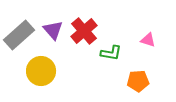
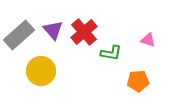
red cross: moved 1 px down
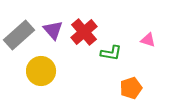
orange pentagon: moved 7 px left, 7 px down; rotated 15 degrees counterclockwise
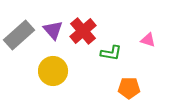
red cross: moved 1 px left, 1 px up
yellow circle: moved 12 px right
orange pentagon: moved 2 px left; rotated 20 degrees clockwise
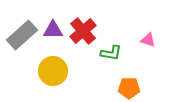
purple triangle: rotated 50 degrees counterclockwise
gray rectangle: moved 3 px right
